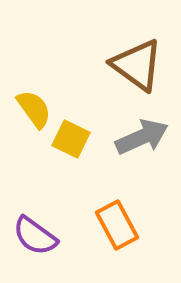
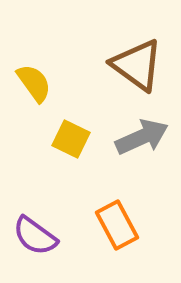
yellow semicircle: moved 26 px up
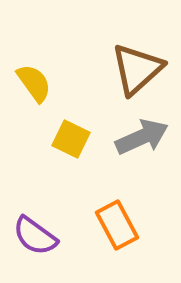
brown triangle: moved 4 px down; rotated 42 degrees clockwise
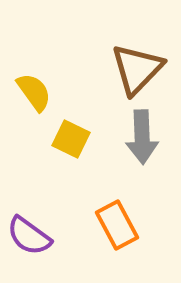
brown triangle: rotated 4 degrees counterclockwise
yellow semicircle: moved 9 px down
gray arrow: rotated 112 degrees clockwise
purple semicircle: moved 6 px left
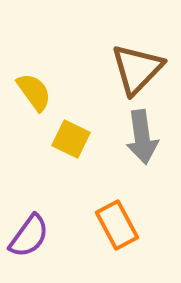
gray arrow: rotated 6 degrees counterclockwise
purple semicircle: rotated 90 degrees counterclockwise
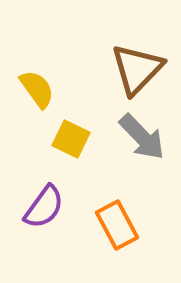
yellow semicircle: moved 3 px right, 3 px up
gray arrow: rotated 36 degrees counterclockwise
purple semicircle: moved 15 px right, 29 px up
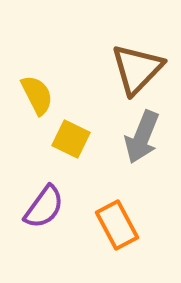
yellow semicircle: moved 6 px down; rotated 9 degrees clockwise
gray arrow: rotated 66 degrees clockwise
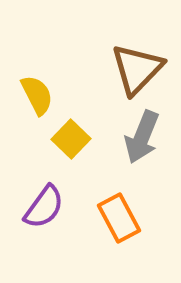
yellow square: rotated 18 degrees clockwise
orange rectangle: moved 2 px right, 7 px up
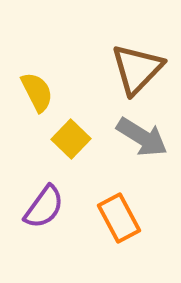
yellow semicircle: moved 3 px up
gray arrow: rotated 80 degrees counterclockwise
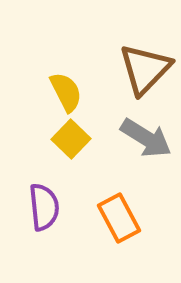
brown triangle: moved 8 px right
yellow semicircle: moved 29 px right
gray arrow: moved 4 px right, 1 px down
purple semicircle: rotated 42 degrees counterclockwise
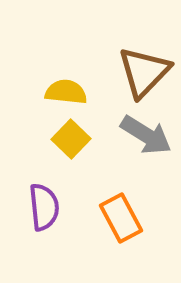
brown triangle: moved 1 px left, 3 px down
yellow semicircle: rotated 57 degrees counterclockwise
gray arrow: moved 3 px up
orange rectangle: moved 2 px right
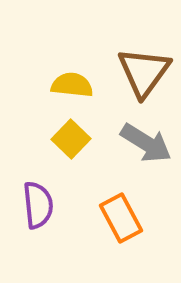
brown triangle: rotated 8 degrees counterclockwise
yellow semicircle: moved 6 px right, 7 px up
gray arrow: moved 8 px down
purple semicircle: moved 6 px left, 2 px up
